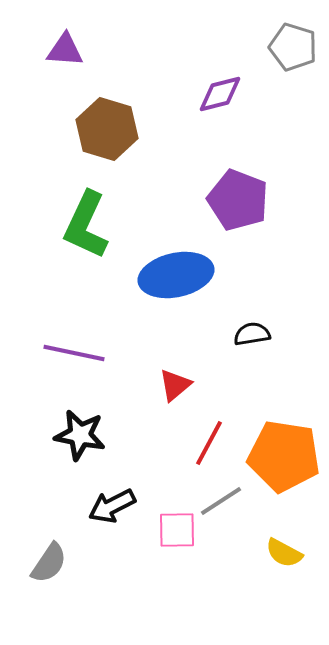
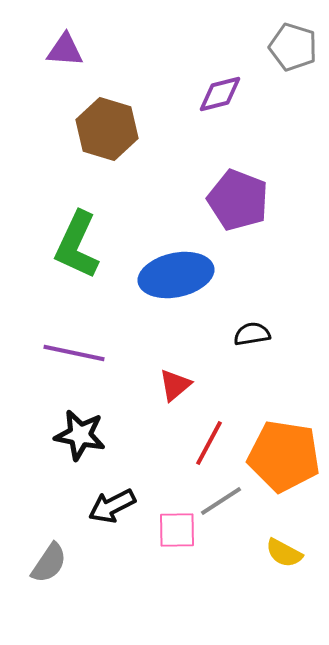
green L-shape: moved 9 px left, 20 px down
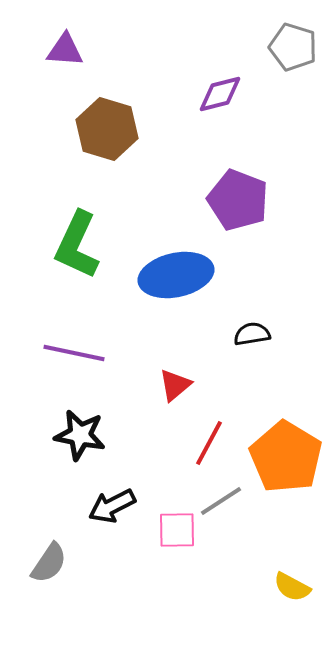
orange pentagon: moved 2 px right, 1 px down; rotated 22 degrees clockwise
yellow semicircle: moved 8 px right, 34 px down
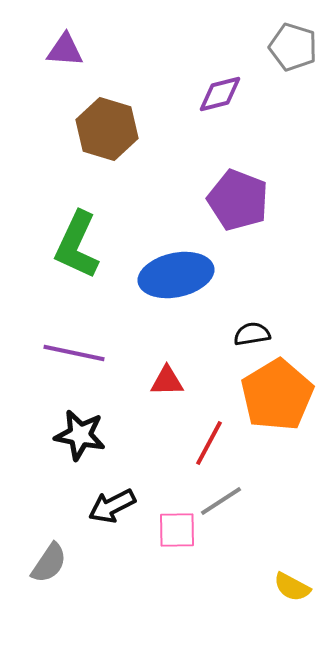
red triangle: moved 8 px left, 4 px up; rotated 39 degrees clockwise
orange pentagon: moved 9 px left, 62 px up; rotated 10 degrees clockwise
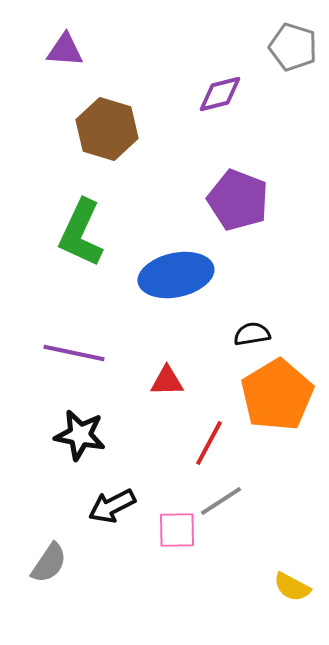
green L-shape: moved 4 px right, 12 px up
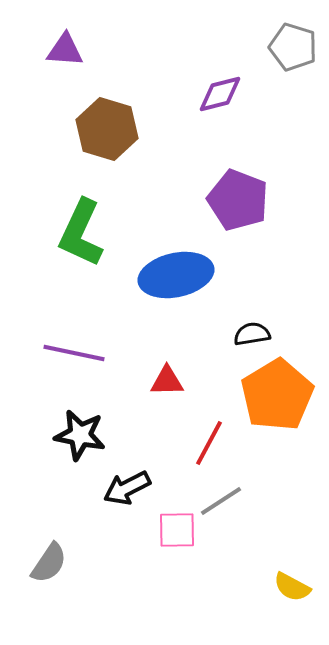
black arrow: moved 15 px right, 18 px up
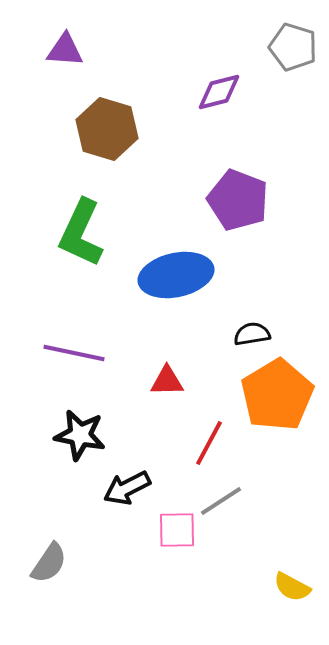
purple diamond: moved 1 px left, 2 px up
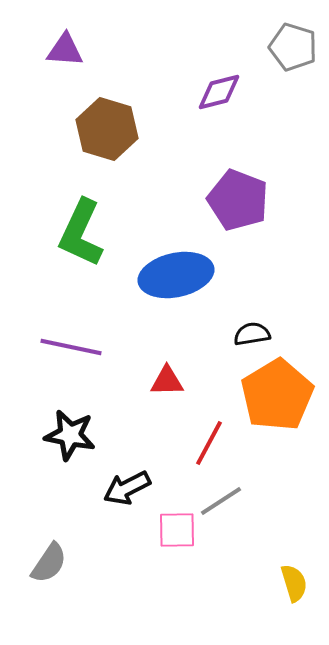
purple line: moved 3 px left, 6 px up
black star: moved 10 px left
yellow semicircle: moved 2 px right, 4 px up; rotated 135 degrees counterclockwise
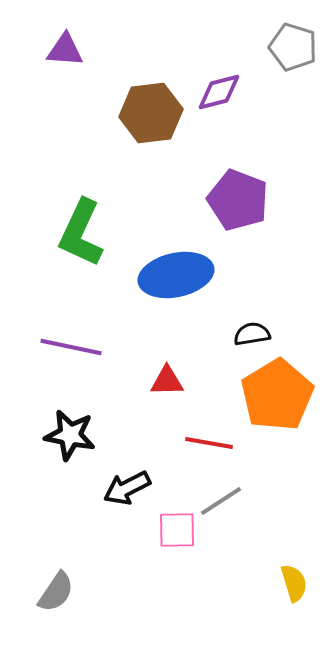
brown hexagon: moved 44 px right, 16 px up; rotated 24 degrees counterclockwise
red line: rotated 72 degrees clockwise
gray semicircle: moved 7 px right, 29 px down
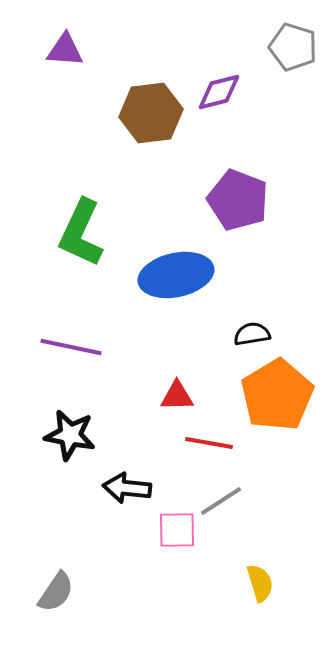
red triangle: moved 10 px right, 15 px down
black arrow: rotated 33 degrees clockwise
yellow semicircle: moved 34 px left
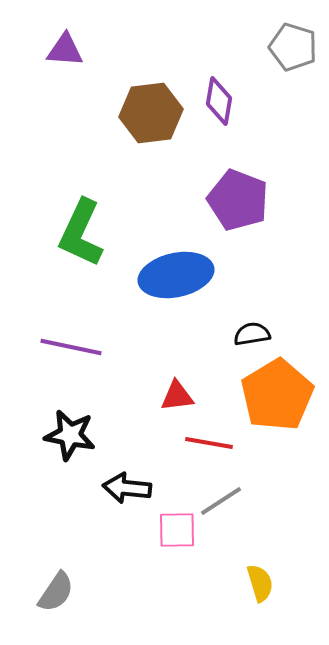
purple diamond: moved 9 px down; rotated 66 degrees counterclockwise
red triangle: rotated 6 degrees counterclockwise
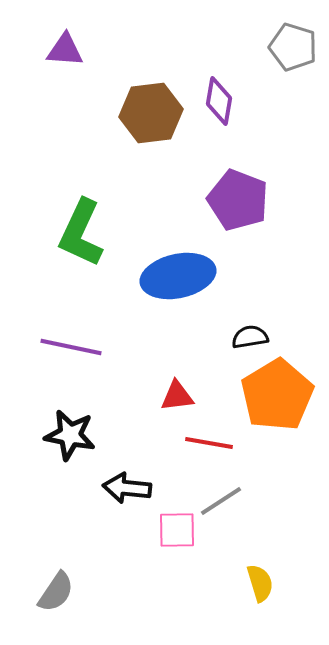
blue ellipse: moved 2 px right, 1 px down
black semicircle: moved 2 px left, 3 px down
